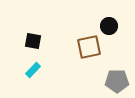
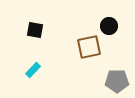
black square: moved 2 px right, 11 px up
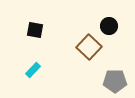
brown square: rotated 35 degrees counterclockwise
gray pentagon: moved 2 px left
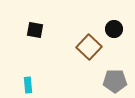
black circle: moved 5 px right, 3 px down
cyan rectangle: moved 5 px left, 15 px down; rotated 49 degrees counterclockwise
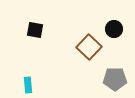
gray pentagon: moved 2 px up
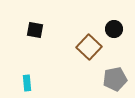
gray pentagon: rotated 10 degrees counterclockwise
cyan rectangle: moved 1 px left, 2 px up
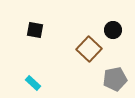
black circle: moved 1 px left, 1 px down
brown square: moved 2 px down
cyan rectangle: moved 6 px right; rotated 42 degrees counterclockwise
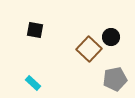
black circle: moved 2 px left, 7 px down
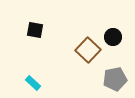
black circle: moved 2 px right
brown square: moved 1 px left, 1 px down
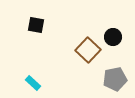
black square: moved 1 px right, 5 px up
